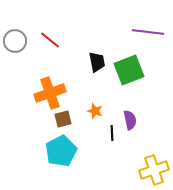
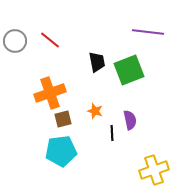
cyan pentagon: rotated 20 degrees clockwise
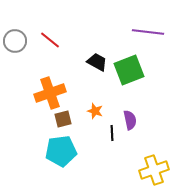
black trapezoid: rotated 50 degrees counterclockwise
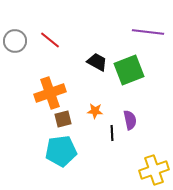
orange star: rotated 14 degrees counterclockwise
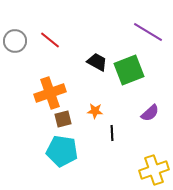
purple line: rotated 24 degrees clockwise
purple semicircle: moved 20 px right, 7 px up; rotated 60 degrees clockwise
cyan pentagon: moved 1 px right; rotated 16 degrees clockwise
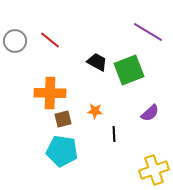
orange cross: rotated 20 degrees clockwise
black line: moved 2 px right, 1 px down
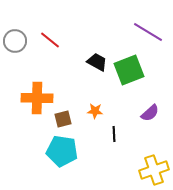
orange cross: moved 13 px left, 5 px down
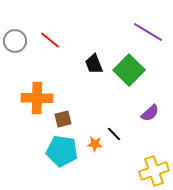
black trapezoid: moved 3 px left, 2 px down; rotated 140 degrees counterclockwise
green square: rotated 24 degrees counterclockwise
orange star: moved 33 px down
black line: rotated 42 degrees counterclockwise
yellow cross: moved 1 px down
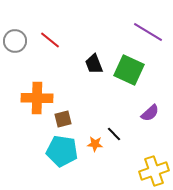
green square: rotated 20 degrees counterclockwise
